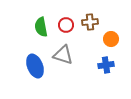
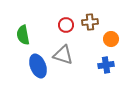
green semicircle: moved 18 px left, 8 px down
blue ellipse: moved 3 px right
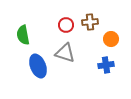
gray triangle: moved 2 px right, 2 px up
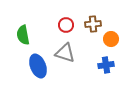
brown cross: moved 3 px right, 2 px down
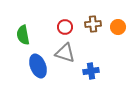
red circle: moved 1 px left, 2 px down
orange circle: moved 7 px right, 12 px up
blue cross: moved 15 px left, 6 px down
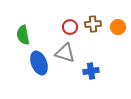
red circle: moved 5 px right
blue ellipse: moved 1 px right, 3 px up
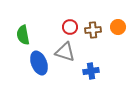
brown cross: moved 6 px down
gray triangle: moved 1 px up
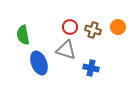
brown cross: rotated 21 degrees clockwise
gray triangle: moved 1 px right, 2 px up
blue cross: moved 3 px up; rotated 21 degrees clockwise
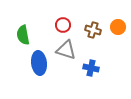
red circle: moved 7 px left, 2 px up
blue ellipse: rotated 15 degrees clockwise
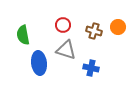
brown cross: moved 1 px right, 1 px down
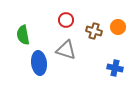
red circle: moved 3 px right, 5 px up
blue cross: moved 24 px right
